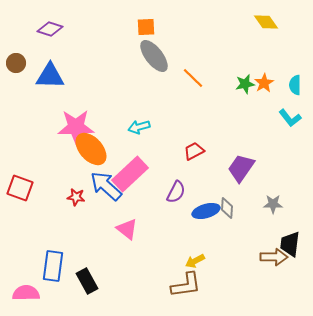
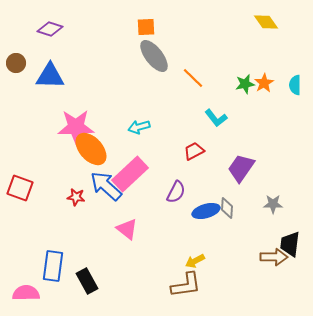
cyan L-shape: moved 74 px left
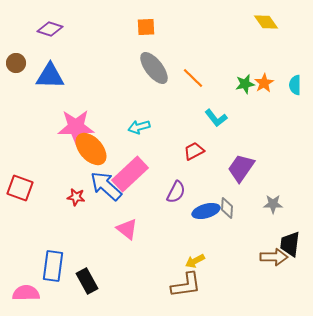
gray ellipse: moved 12 px down
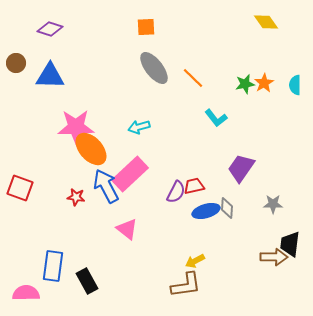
red trapezoid: moved 35 px down; rotated 15 degrees clockwise
blue arrow: rotated 20 degrees clockwise
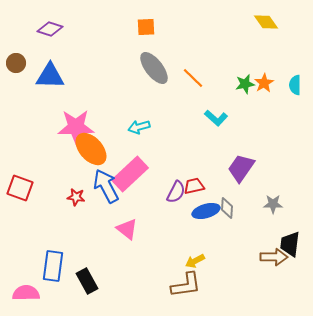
cyan L-shape: rotated 10 degrees counterclockwise
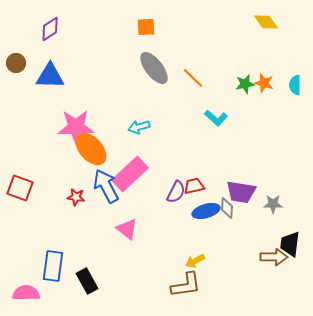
purple diamond: rotated 50 degrees counterclockwise
orange star: rotated 24 degrees counterclockwise
purple trapezoid: moved 24 px down; rotated 116 degrees counterclockwise
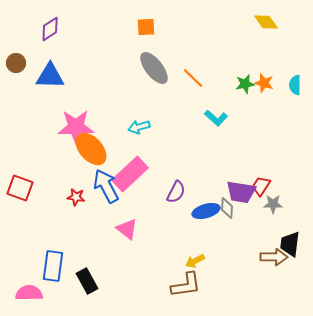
red trapezoid: moved 67 px right; rotated 45 degrees counterclockwise
pink semicircle: moved 3 px right
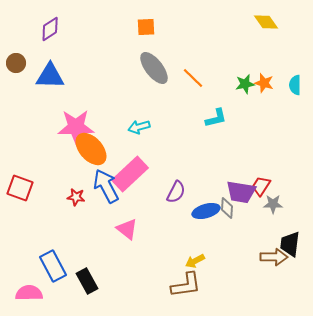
cyan L-shape: rotated 55 degrees counterclockwise
blue rectangle: rotated 36 degrees counterclockwise
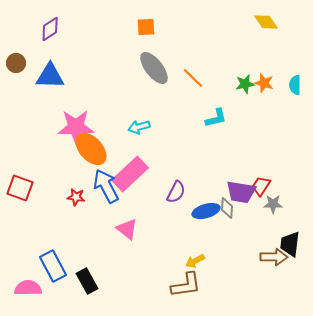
pink semicircle: moved 1 px left, 5 px up
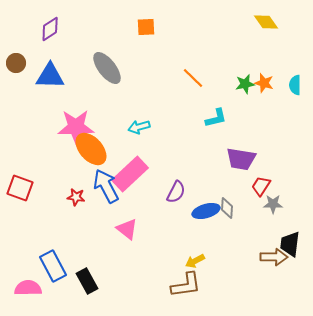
gray ellipse: moved 47 px left
purple trapezoid: moved 33 px up
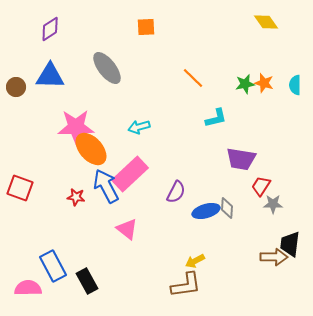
brown circle: moved 24 px down
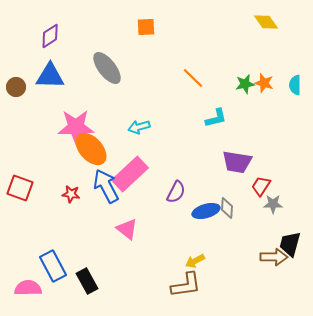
purple diamond: moved 7 px down
purple trapezoid: moved 4 px left, 3 px down
red star: moved 5 px left, 3 px up
black trapezoid: rotated 8 degrees clockwise
